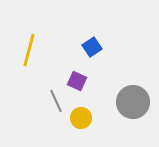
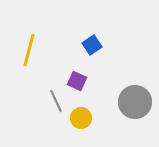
blue square: moved 2 px up
gray circle: moved 2 px right
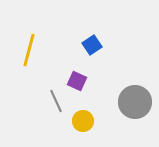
yellow circle: moved 2 px right, 3 px down
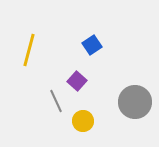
purple square: rotated 18 degrees clockwise
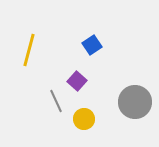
yellow circle: moved 1 px right, 2 px up
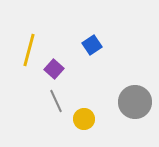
purple square: moved 23 px left, 12 px up
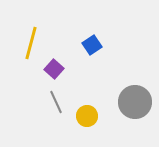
yellow line: moved 2 px right, 7 px up
gray line: moved 1 px down
yellow circle: moved 3 px right, 3 px up
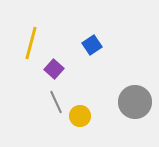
yellow circle: moved 7 px left
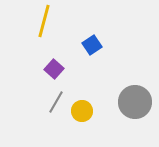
yellow line: moved 13 px right, 22 px up
gray line: rotated 55 degrees clockwise
yellow circle: moved 2 px right, 5 px up
